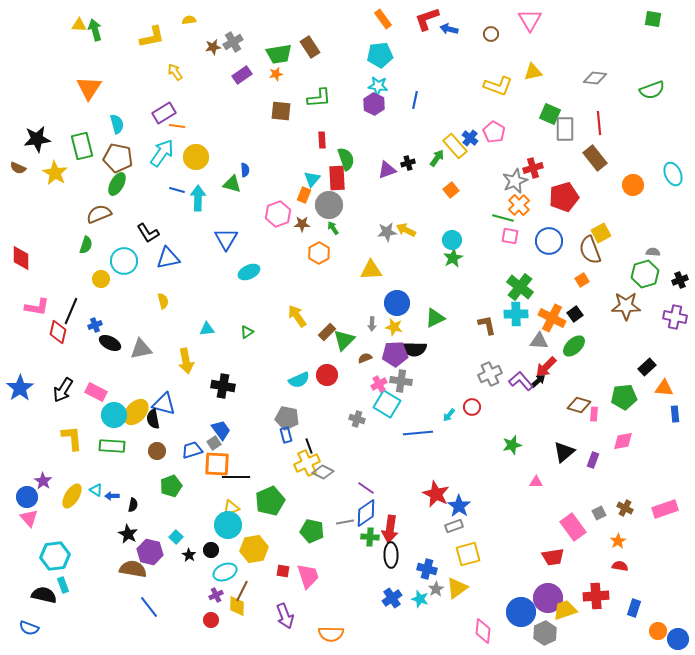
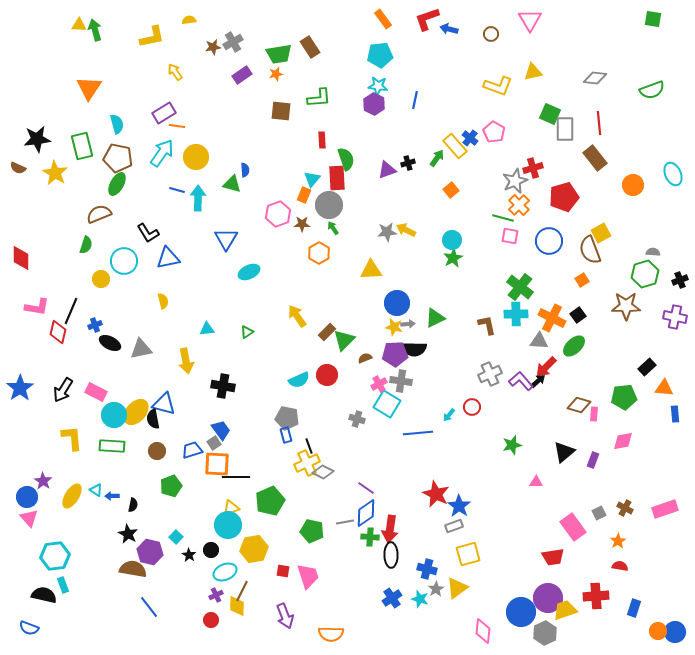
black square at (575, 314): moved 3 px right, 1 px down
gray arrow at (372, 324): moved 36 px right; rotated 96 degrees counterclockwise
blue circle at (678, 639): moved 3 px left, 7 px up
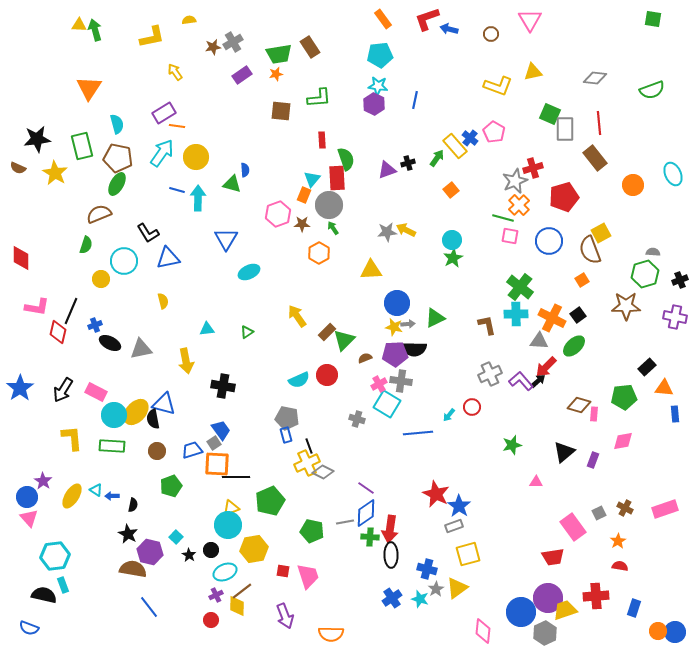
brown line at (242, 591): rotated 25 degrees clockwise
